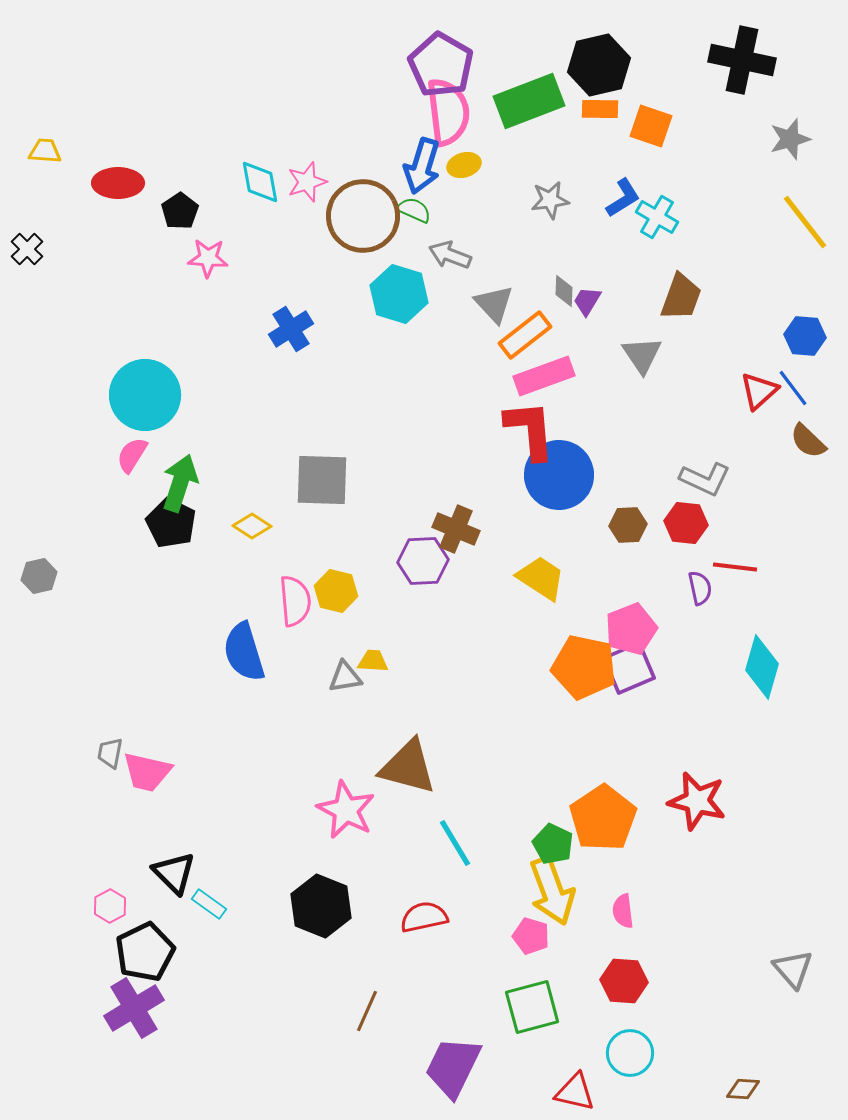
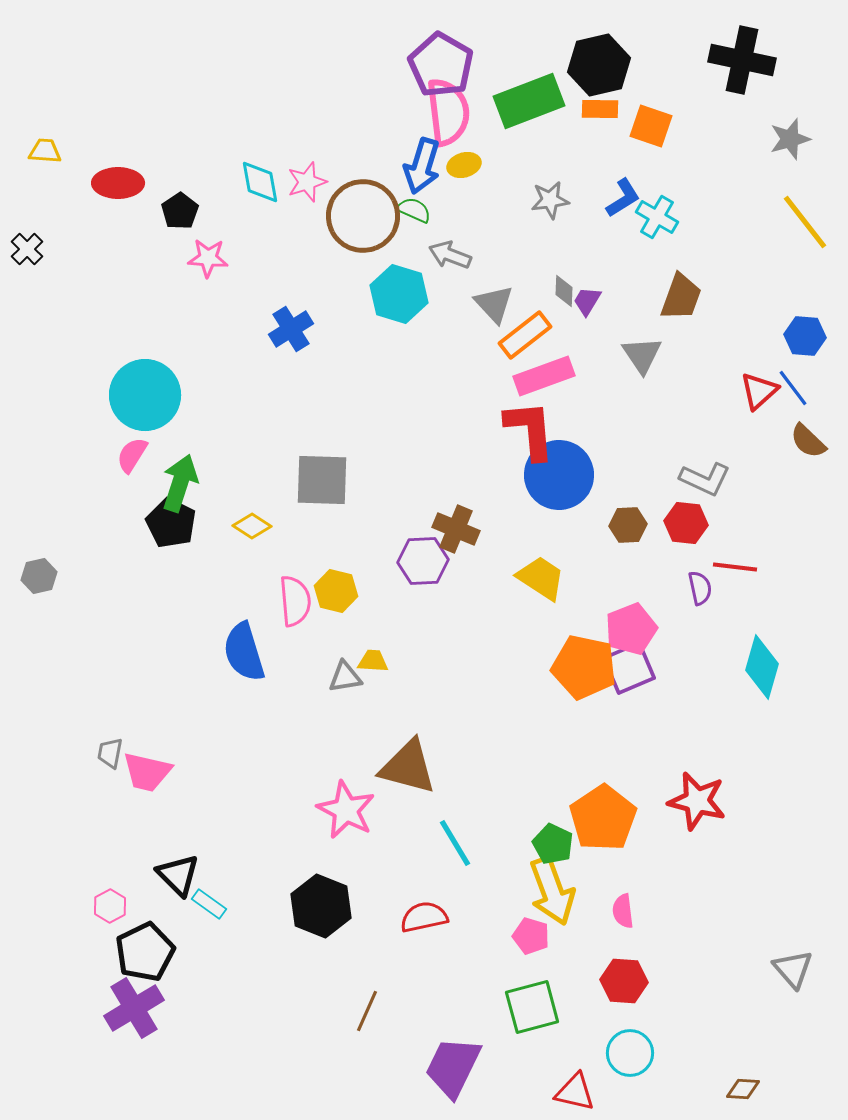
black triangle at (174, 873): moved 4 px right, 2 px down
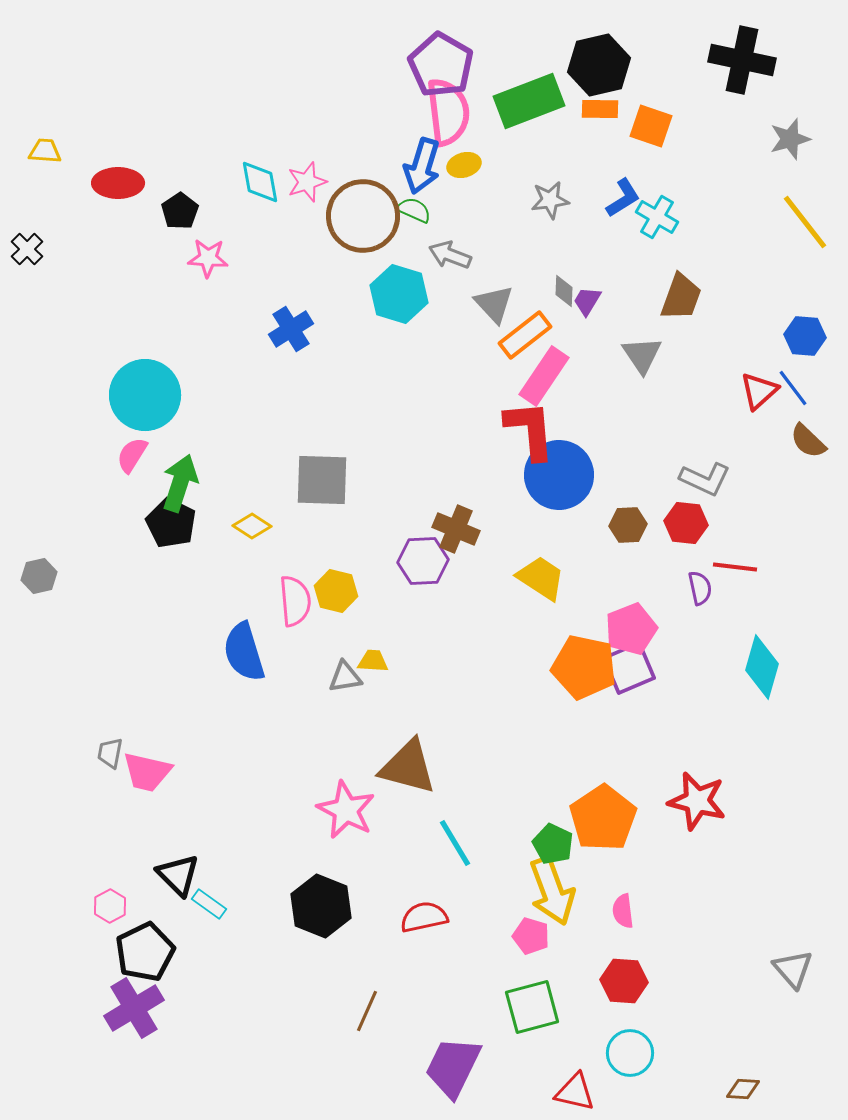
pink rectangle at (544, 376): rotated 36 degrees counterclockwise
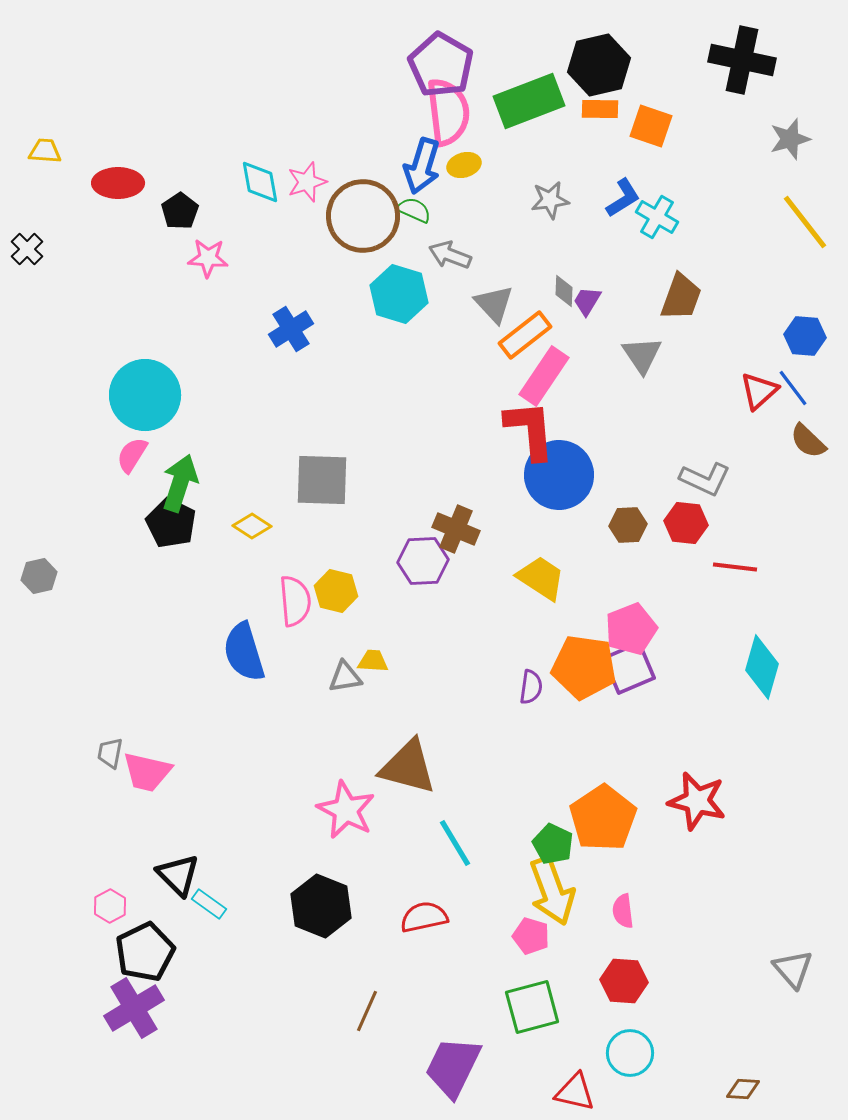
purple semicircle at (700, 588): moved 169 px left, 99 px down; rotated 20 degrees clockwise
orange pentagon at (584, 667): rotated 4 degrees counterclockwise
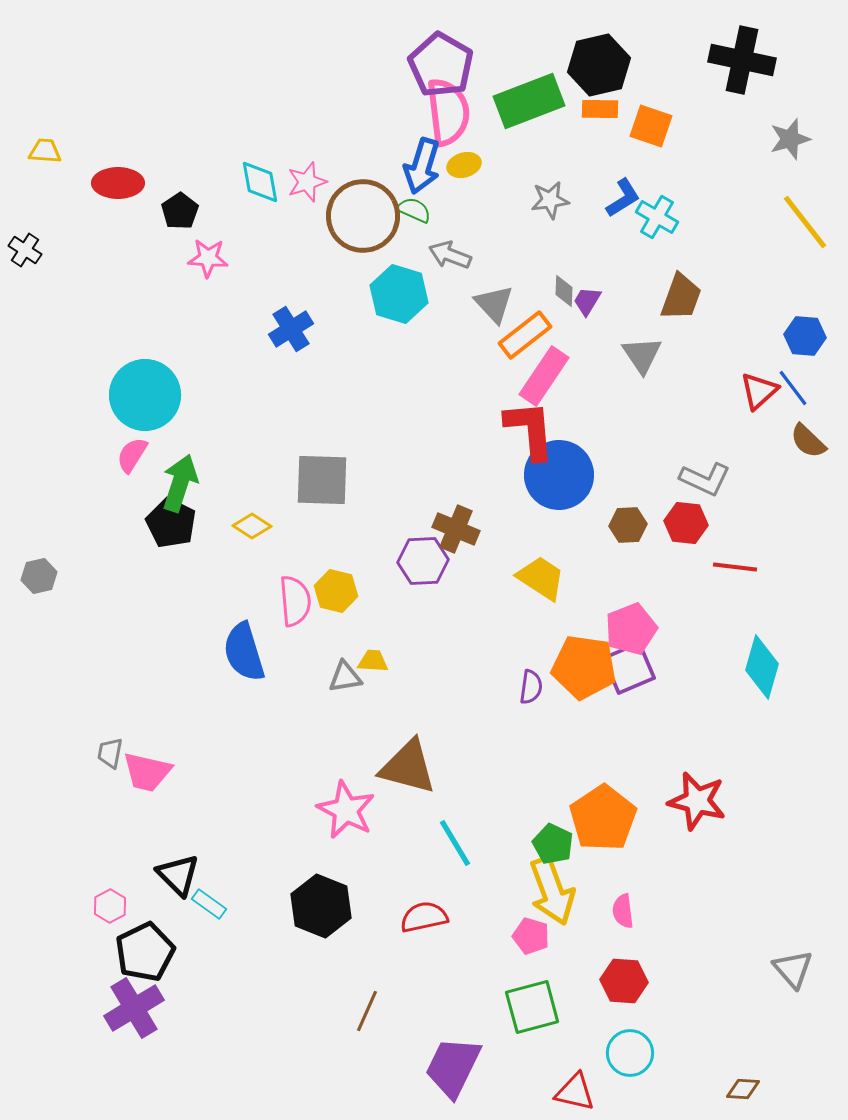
black cross at (27, 249): moved 2 px left, 1 px down; rotated 12 degrees counterclockwise
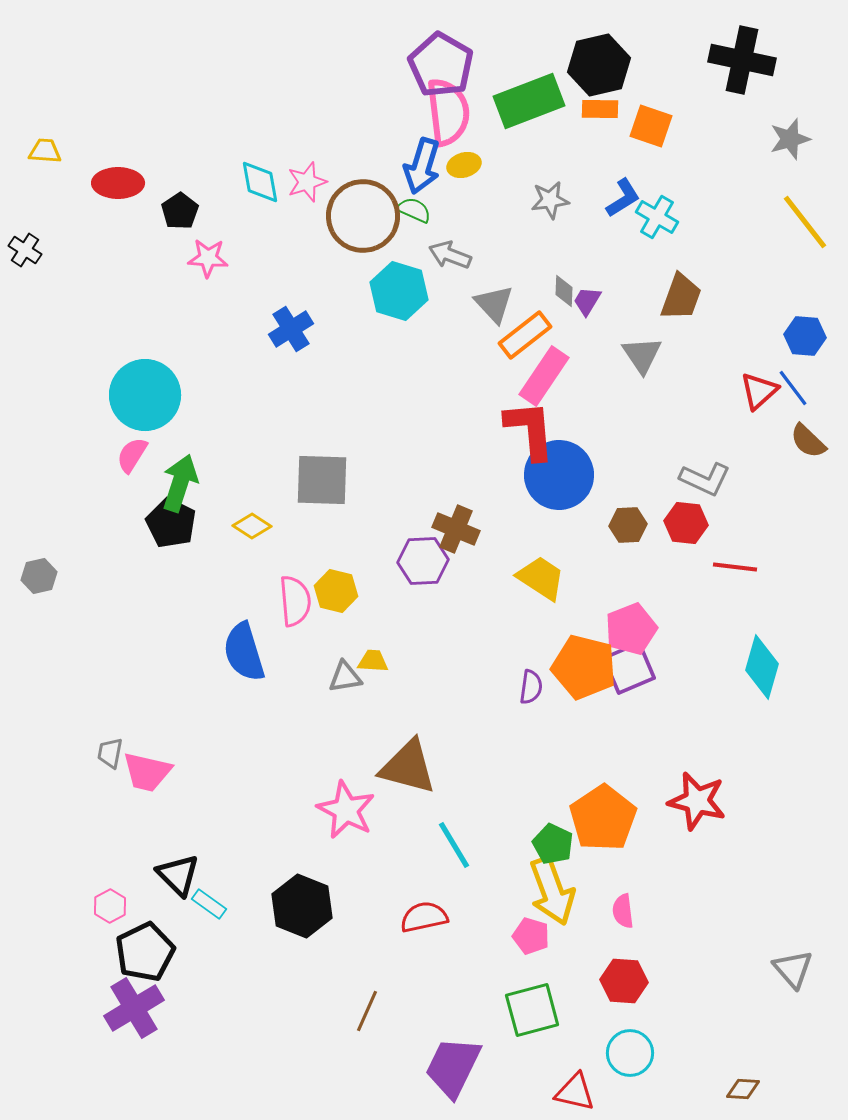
cyan hexagon at (399, 294): moved 3 px up
orange pentagon at (584, 667): rotated 6 degrees clockwise
cyan line at (455, 843): moved 1 px left, 2 px down
black hexagon at (321, 906): moved 19 px left
green square at (532, 1007): moved 3 px down
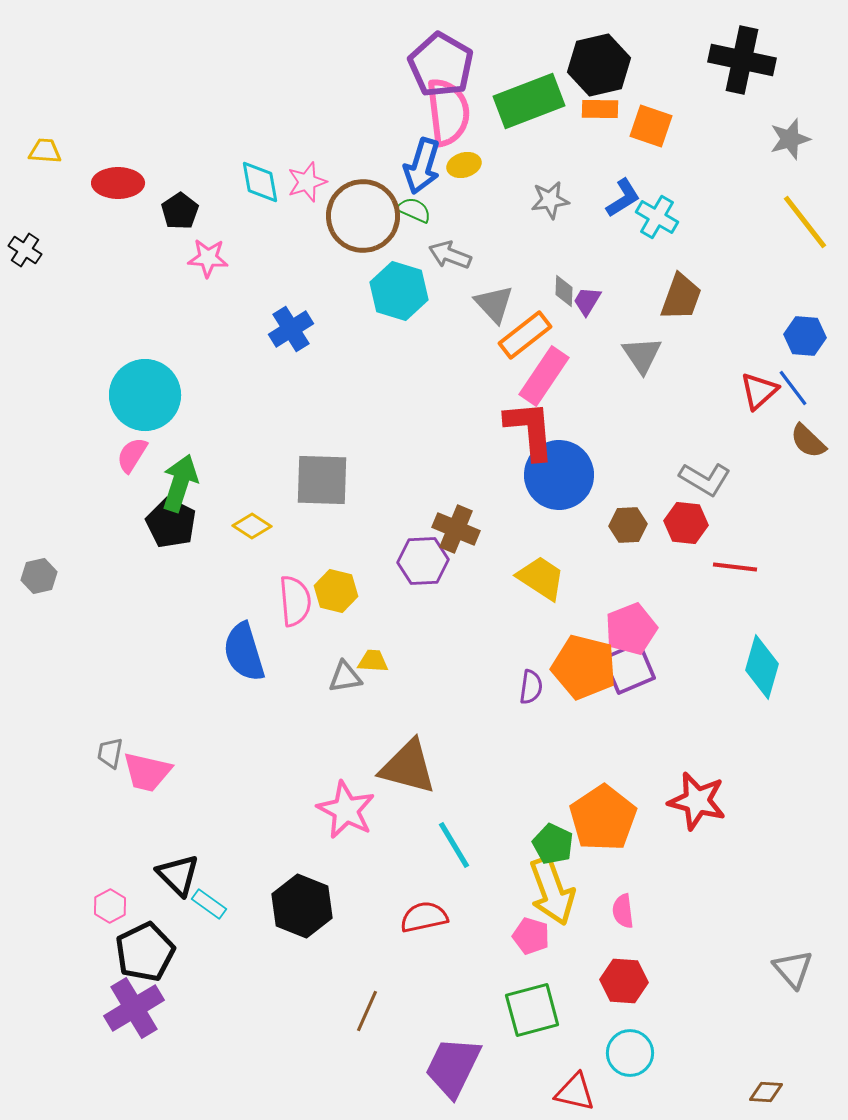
gray L-shape at (705, 479): rotated 6 degrees clockwise
brown diamond at (743, 1089): moved 23 px right, 3 px down
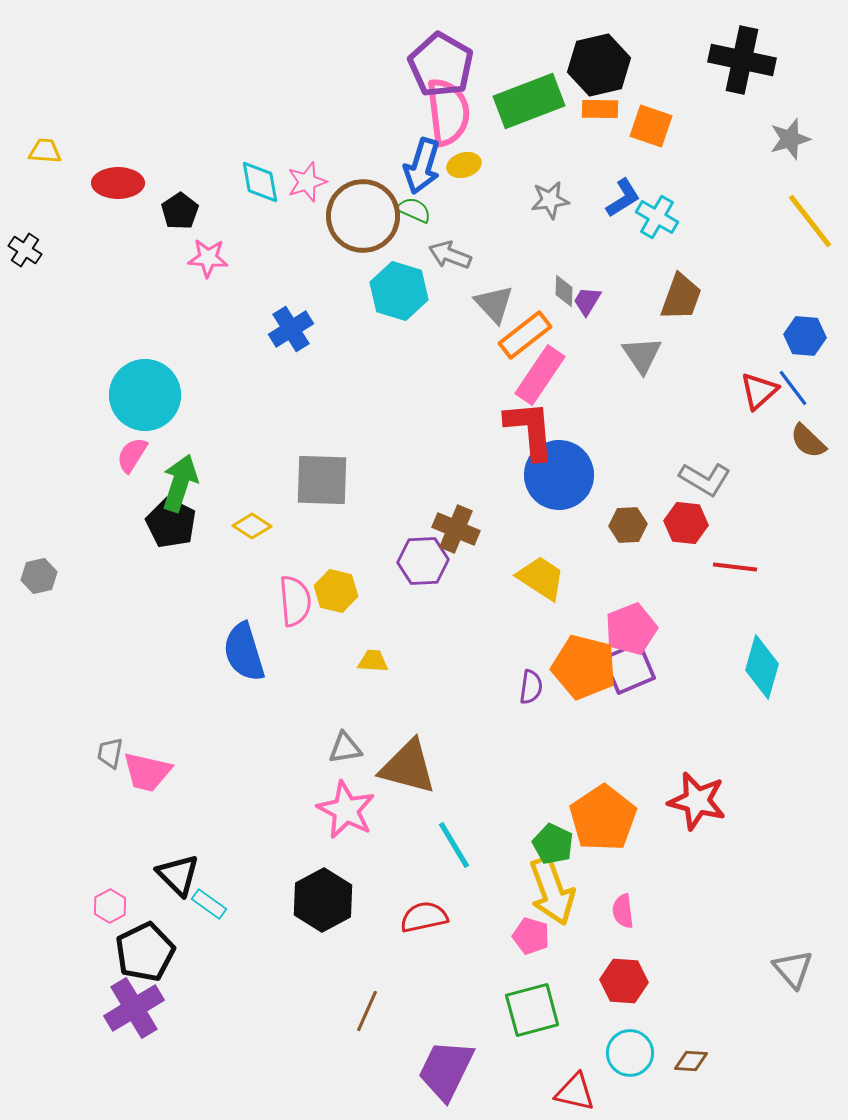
yellow line at (805, 222): moved 5 px right, 1 px up
pink rectangle at (544, 376): moved 4 px left, 1 px up
gray triangle at (345, 677): moved 71 px down
black hexagon at (302, 906): moved 21 px right, 6 px up; rotated 10 degrees clockwise
purple trapezoid at (453, 1067): moved 7 px left, 3 px down
brown diamond at (766, 1092): moved 75 px left, 31 px up
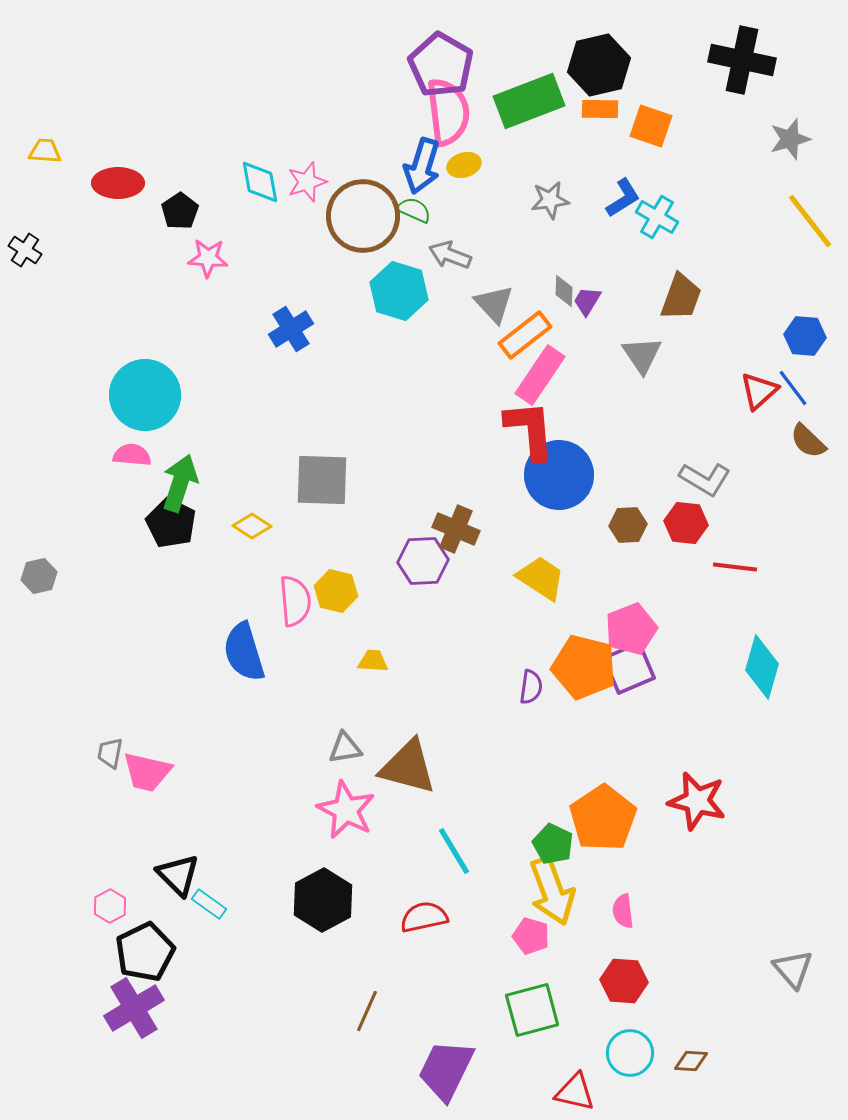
pink semicircle at (132, 455): rotated 63 degrees clockwise
cyan line at (454, 845): moved 6 px down
